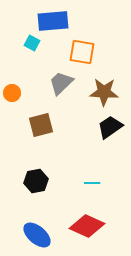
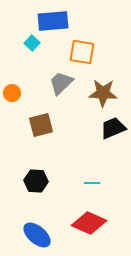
cyan square: rotated 14 degrees clockwise
brown star: moved 1 px left, 1 px down
black trapezoid: moved 3 px right, 1 px down; rotated 12 degrees clockwise
black hexagon: rotated 15 degrees clockwise
red diamond: moved 2 px right, 3 px up
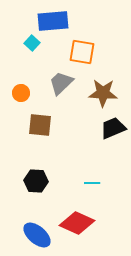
orange circle: moved 9 px right
brown square: moved 1 px left; rotated 20 degrees clockwise
red diamond: moved 12 px left
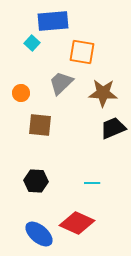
blue ellipse: moved 2 px right, 1 px up
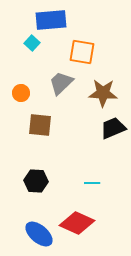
blue rectangle: moved 2 px left, 1 px up
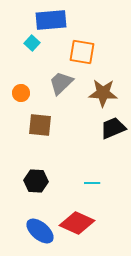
blue ellipse: moved 1 px right, 3 px up
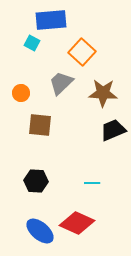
cyan square: rotated 14 degrees counterclockwise
orange square: rotated 32 degrees clockwise
black trapezoid: moved 2 px down
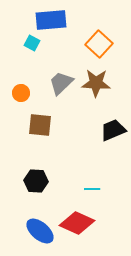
orange square: moved 17 px right, 8 px up
brown star: moved 7 px left, 10 px up
cyan line: moved 6 px down
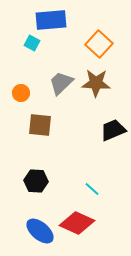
cyan line: rotated 42 degrees clockwise
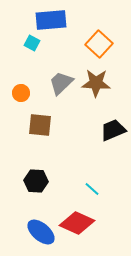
blue ellipse: moved 1 px right, 1 px down
